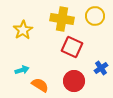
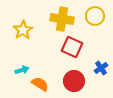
orange semicircle: moved 1 px up
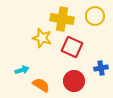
yellow star: moved 19 px right, 8 px down; rotated 24 degrees counterclockwise
blue cross: rotated 24 degrees clockwise
orange semicircle: moved 1 px right, 1 px down
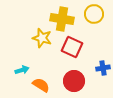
yellow circle: moved 1 px left, 2 px up
blue cross: moved 2 px right
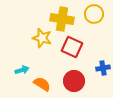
orange semicircle: moved 1 px right, 1 px up
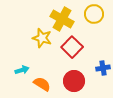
yellow cross: rotated 20 degrees clockwise
red square: rotated 20 degrees clockwise
